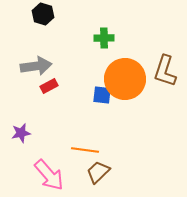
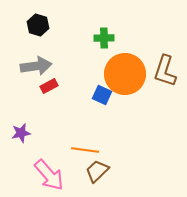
black hexagon: moved 5 px left, 11 px down
orange circle: moved 5 px up
blue square: rotated 18 degrees clockwise
brown trapezoid: moved 1 px left, 1 px up
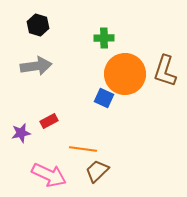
red rectangle: moved 35 px down
blue square: moved 2 px right, 3 px down
orange line: moved 2 px left, 1 px up
pink arrow: rotated 24 degrees counterclockwise
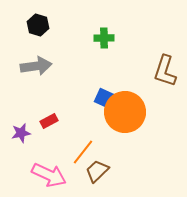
orange circle: moved 38 px down
orange line: moved 3 px down; rotated 60 degrees counterclockwise
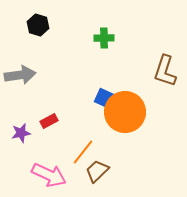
gray arrow: moved 16 px left, 9 px down
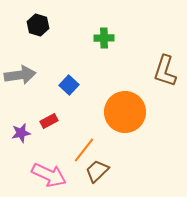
blue square: moved 35 px left, 13 px up; rotated 18 degrees clockwise
orange line: moved 1 px right, 2 px up
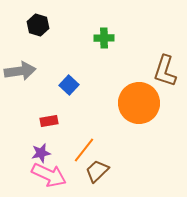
gray arrow: moved 4 px up
orange circle: moved 14 px right, 9 px up
red rectangle: rotated 18 degrees clockwise
purple star: moved 20 px right, 20 px down
